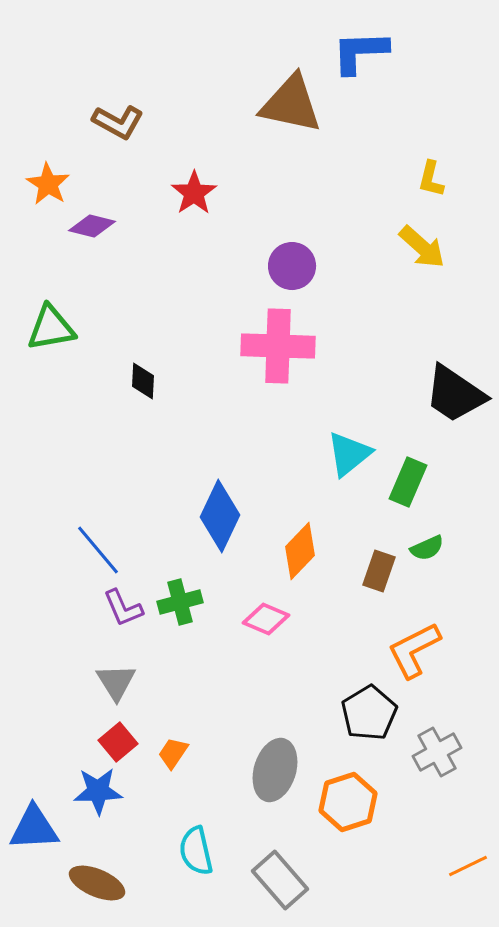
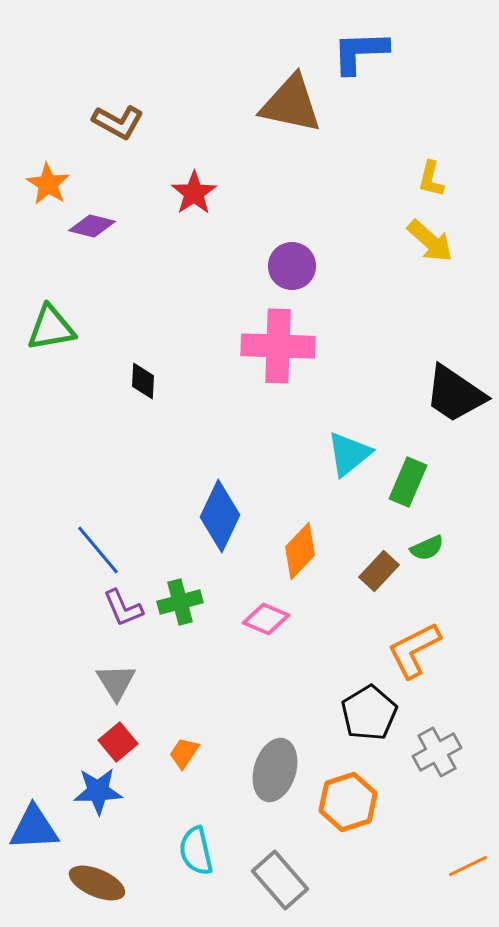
yellow arrow: moved 8 px right, 6 px up
brown rectangle: rotated 24 degrees clockwise
orange trapezoid: moved 11 px right
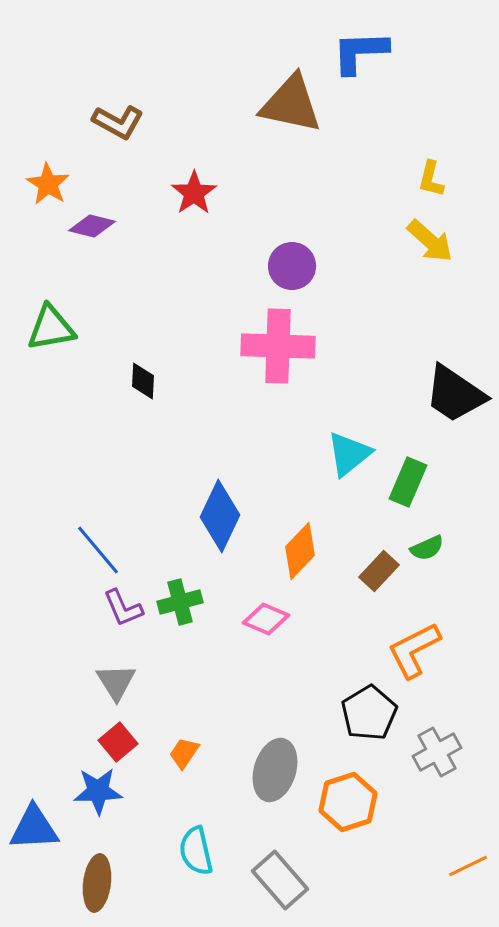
brown ellipse: rotated 74 degrees clockwise
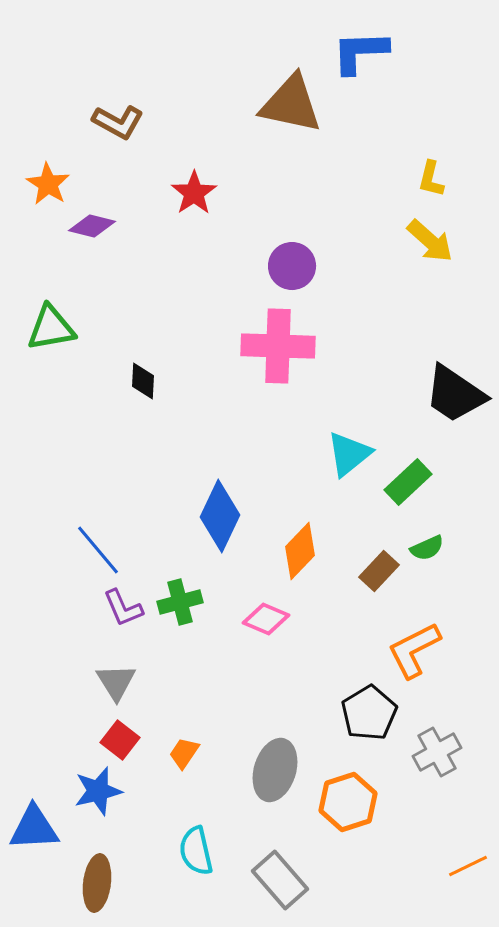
green rectangle: rotated 24 degrees clockwise
red square: moved 2 px right, 2 px up; rotated 12 degrees counterclockwise
blue star: rotated 12 degrees counterclockwise
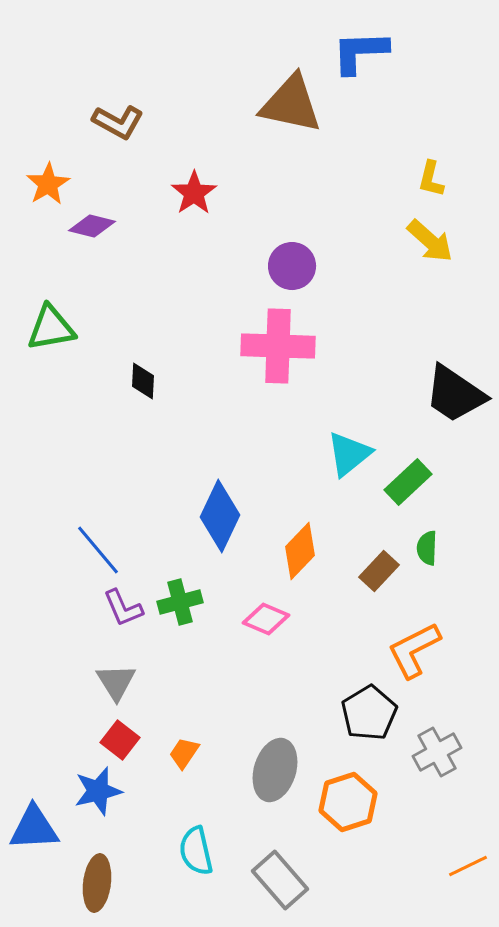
orange star: rotated 9 degrees clockwise
green semicircle: rotated 116 degrees clockwise
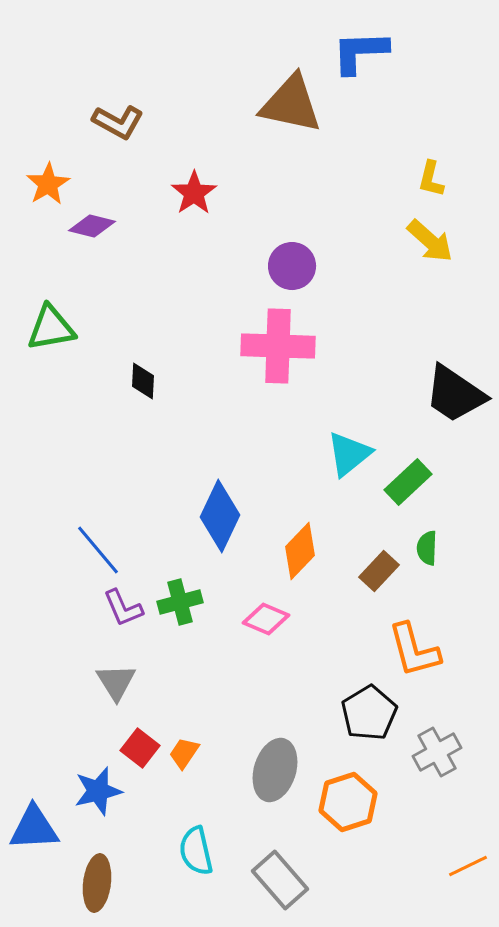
orange L-shape: rotated 78 degrees counterclockwise
red square: moved 20 px right, 8 px down
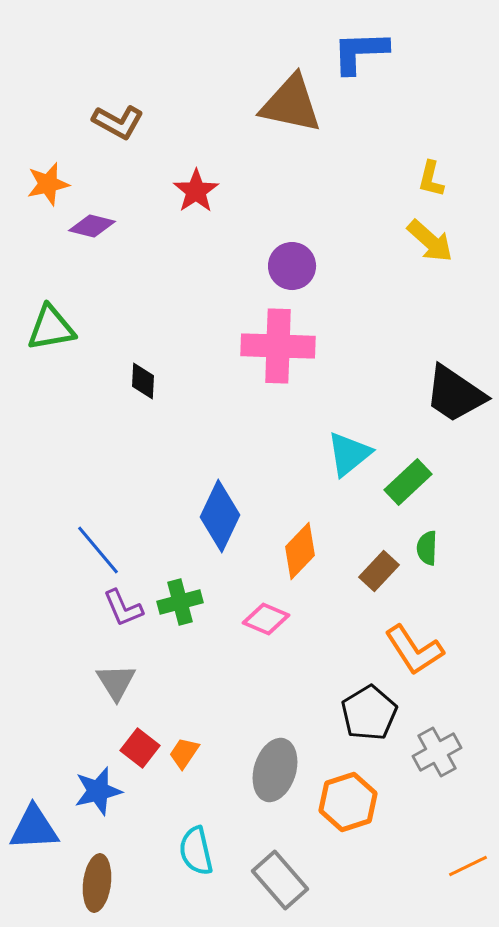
orange star: rotated 18 degrees clockwise
red star: moved 2 px right, 2 px up
orange L-shape: rotated 18 degrees counterclockwise
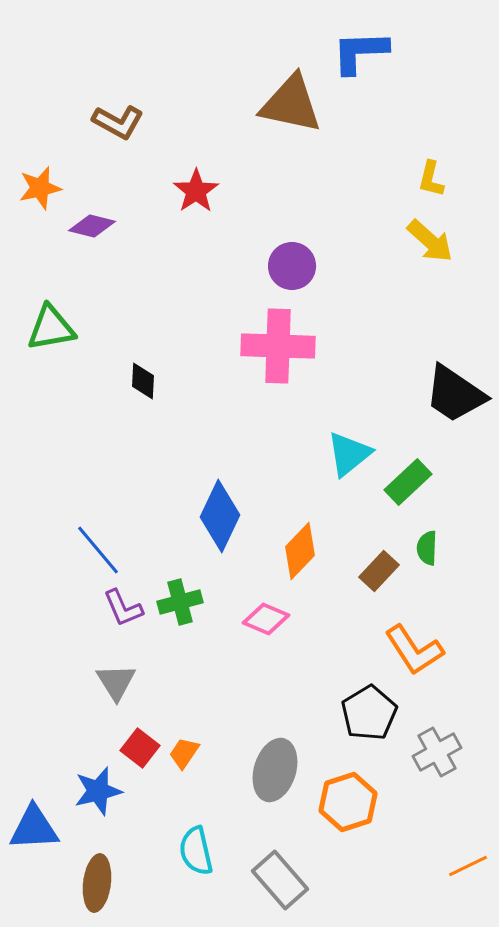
orange star: moved 8 px left, 4 px down
